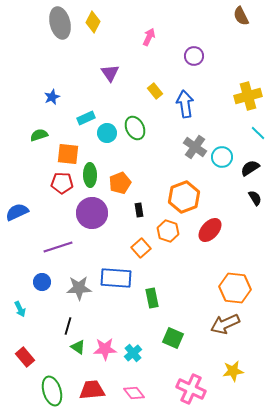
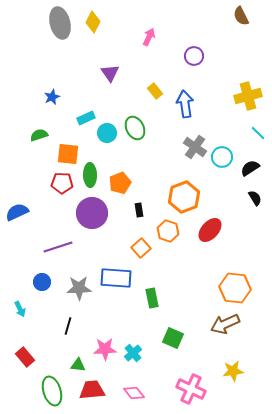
green triangle at (78, 347): moved 18 px down; rotated 28 degrees counterclockwise
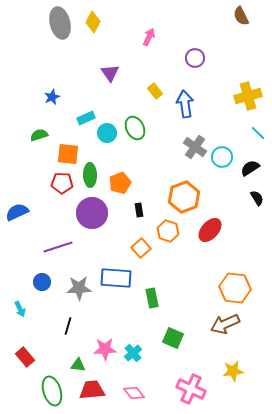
purple circle at (194, 56): moved 1 px right, 2 px down
black semicircle at (255, 198): moved 2 px right
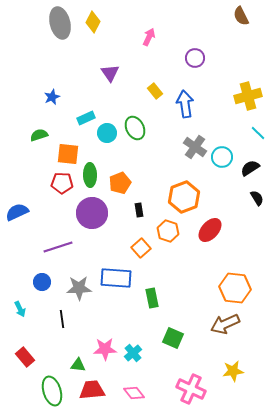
black line at (68, 326): moved 6 px left, 7 px up; rotated 24 degrees counterclockwise
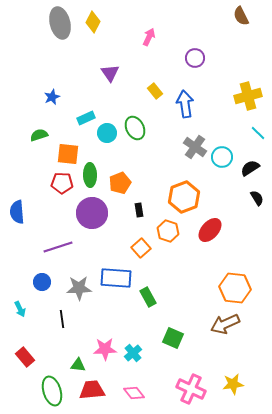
blue semicircle at (17, 212): rotated 70 degrees counterclockwise
green rectangle at (152, 298): moved 4 px left, 1 px up; rotated 18 degrees counterclockwise
yellow star at (233, 371): moved 13 px down
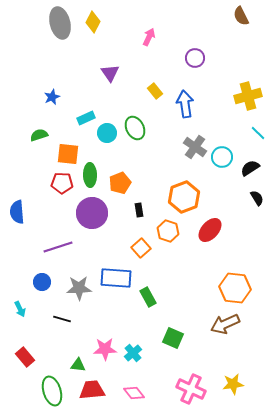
black line at (62, 319): rotated 66 degrees counterclockwise
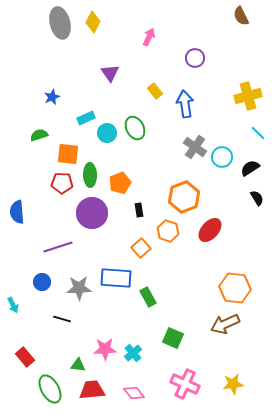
cyan arrow at (20, 309): moved 7 px left, 4 px up
pink cross at (191, 389): moved 6 px left, 5 px up
green ellipse at (52, 391): moved 2 px left, 2 px up; rotated 12 degrees counterclockwise
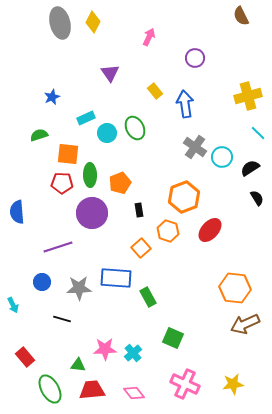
brown arrow at (225, 324): moved 20 px right
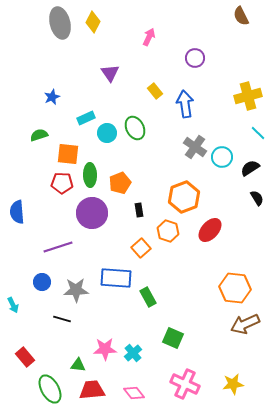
gray star at (79, 288): moved 3 px left, 2 px down
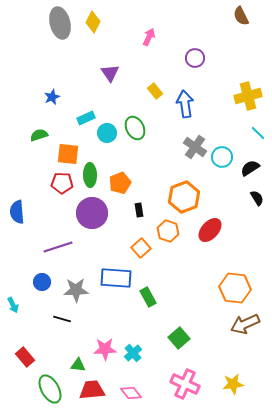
green square at (173, 338): moved 6 px right; rotated 25 degrees clockwise
pink diamond at (134, 393): moved 3 px left
